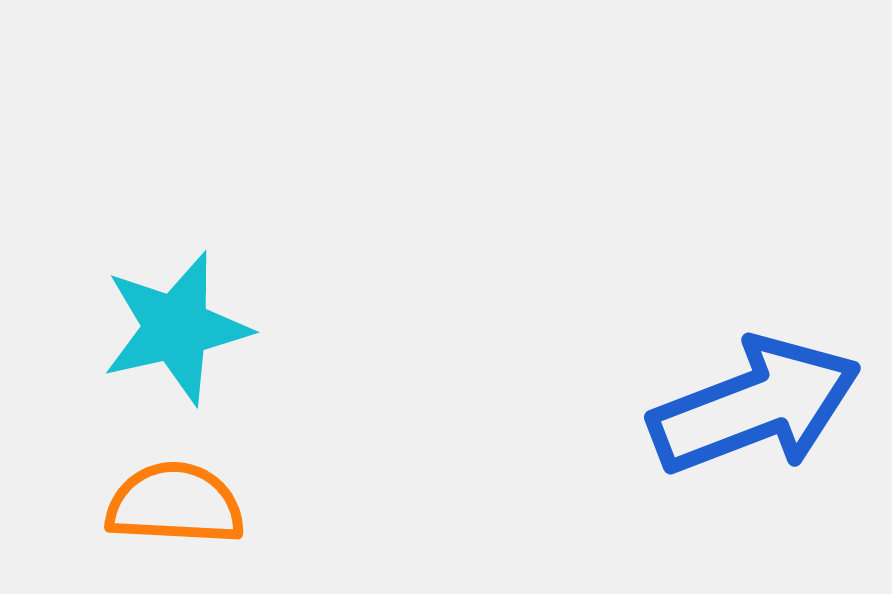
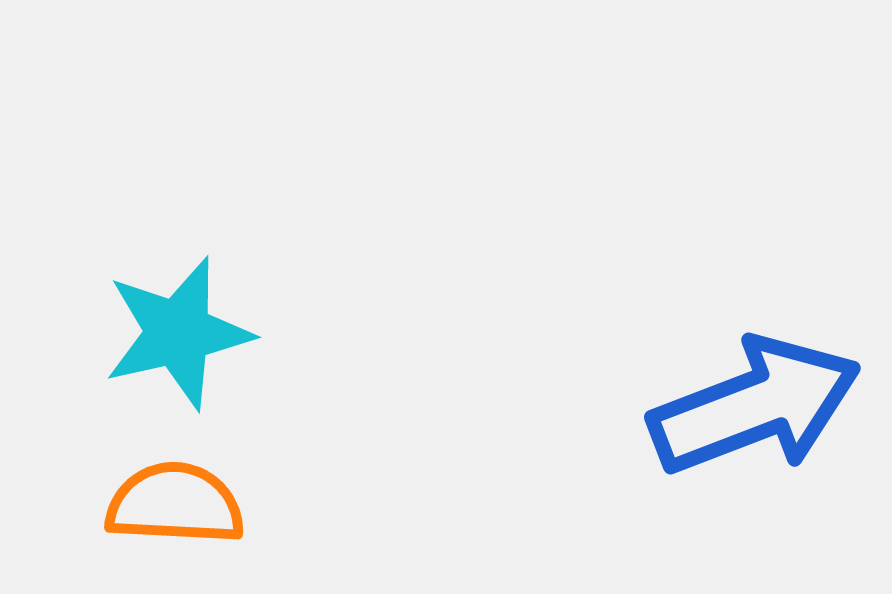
cyan star: moved 2 px right, 5 px down
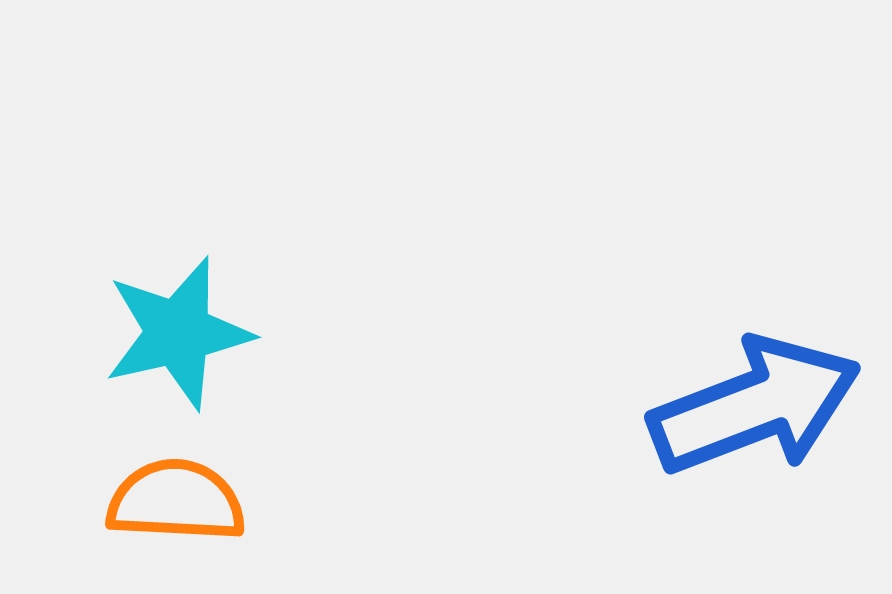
orange semicircle: moved 1 px right, 3 px up
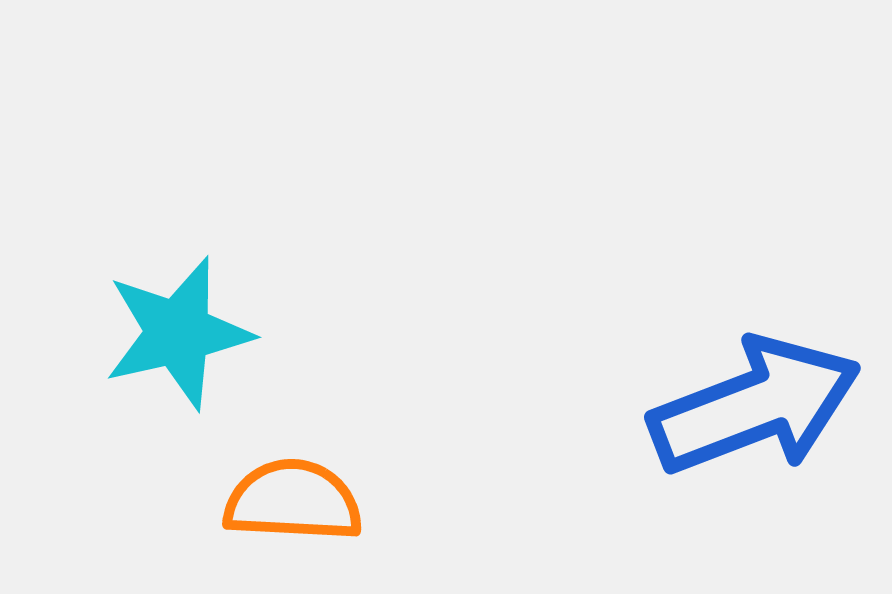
orange semicircle: moved 117 px right
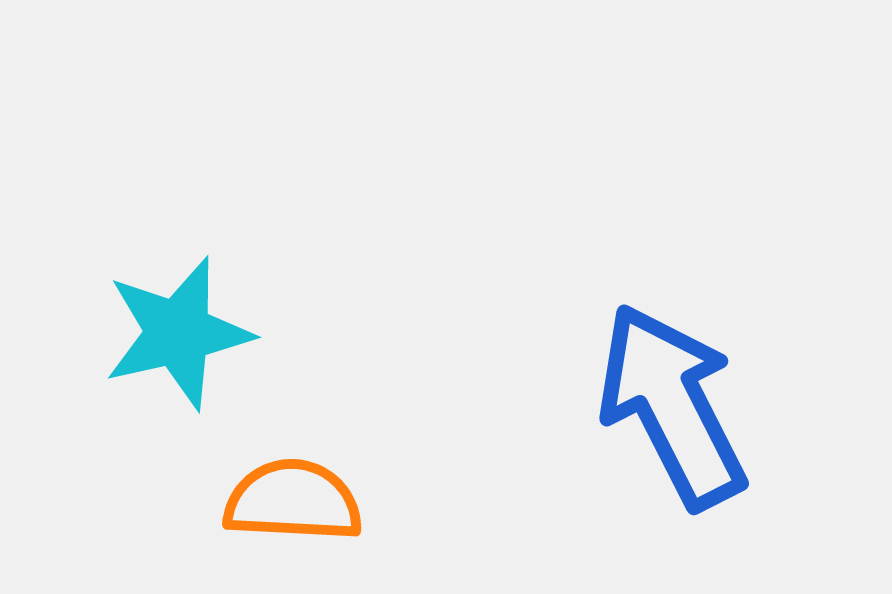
blue arrow: moved 83 px left; rotated 96 degrees counterclockwise
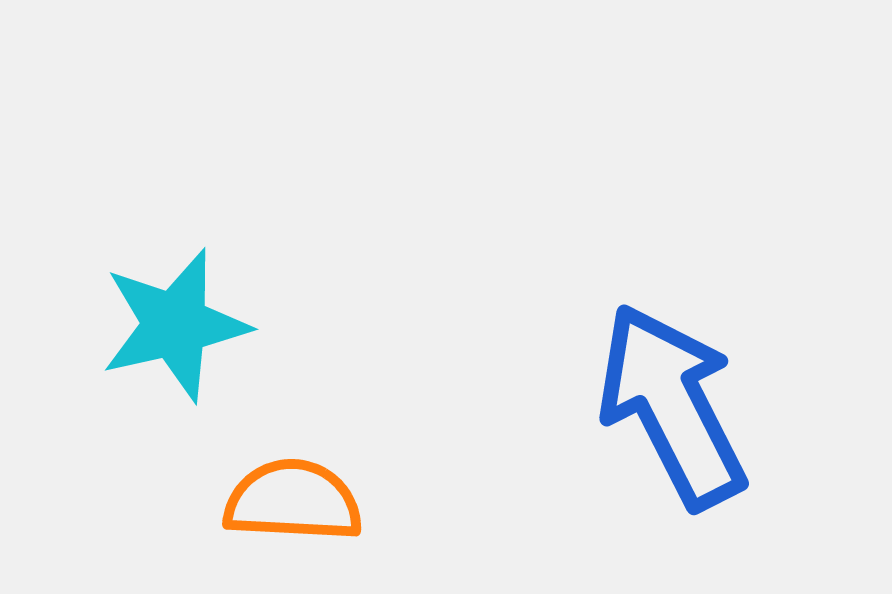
cyan star: moved 3 px left, 8 px up
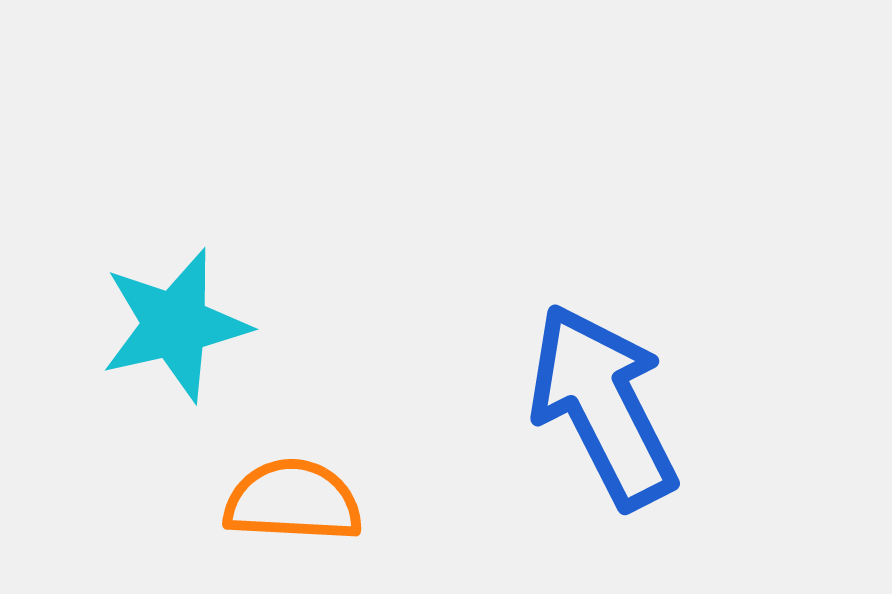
blue arrow: moved 69 px left
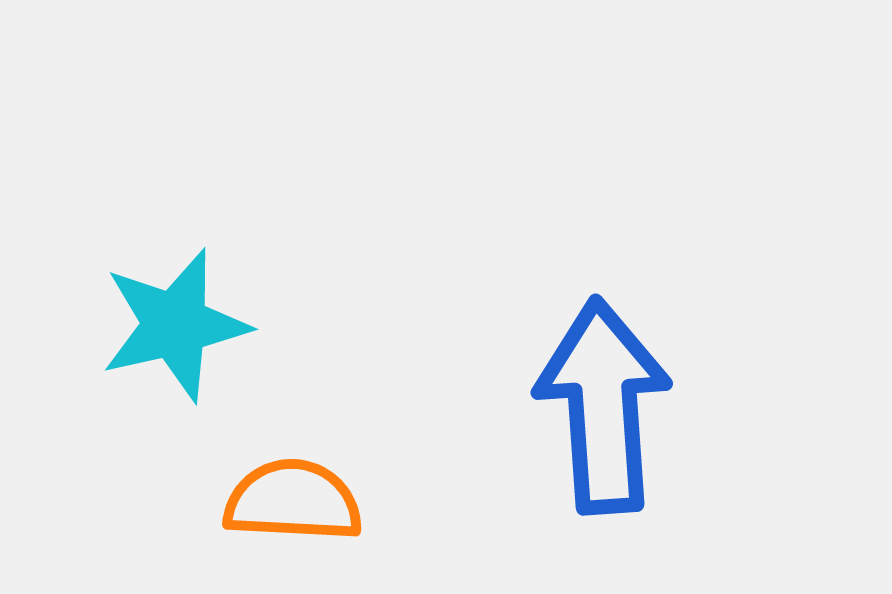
blue arrow: rotated 23 degrees clockwise
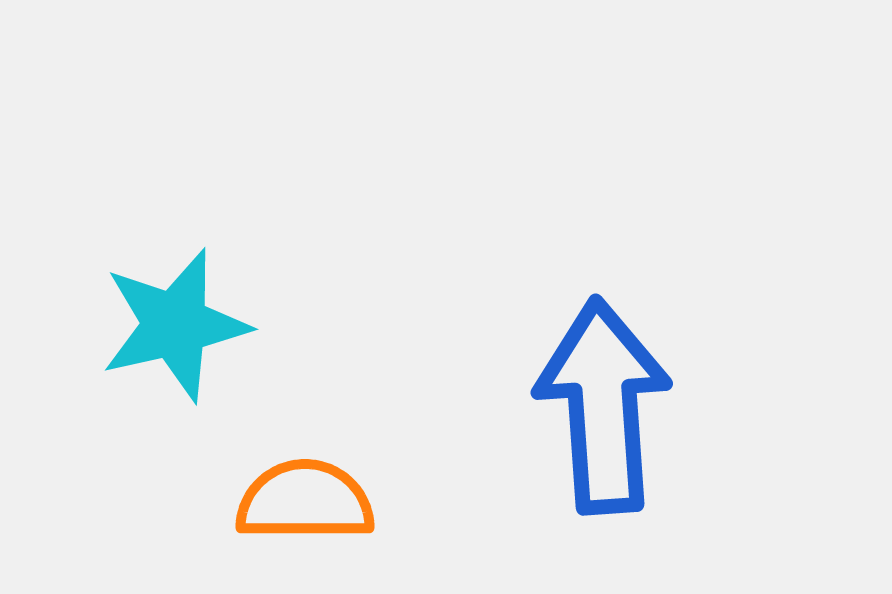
orange semicircle: moved 12 px right; rotated 3 degrees counterclockwise
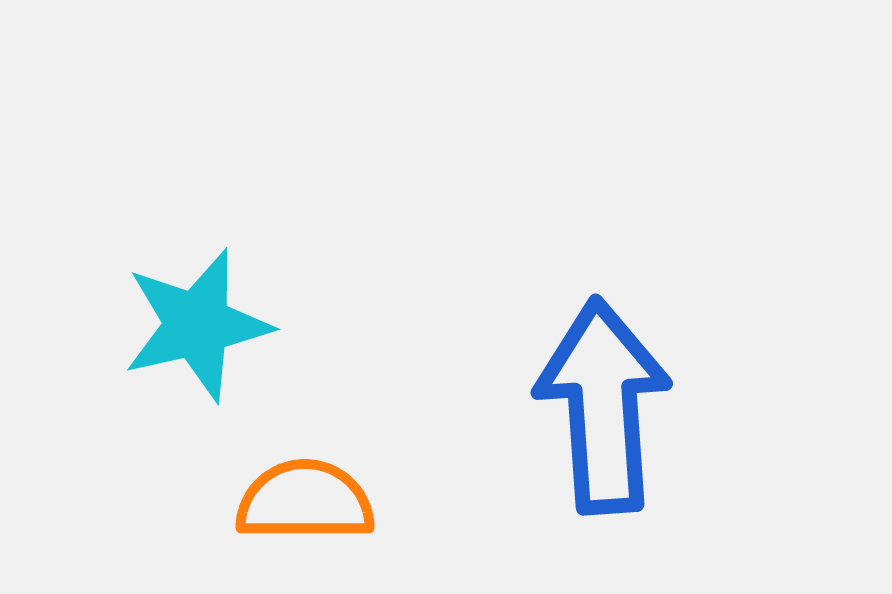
cyan star: moved 22 px right
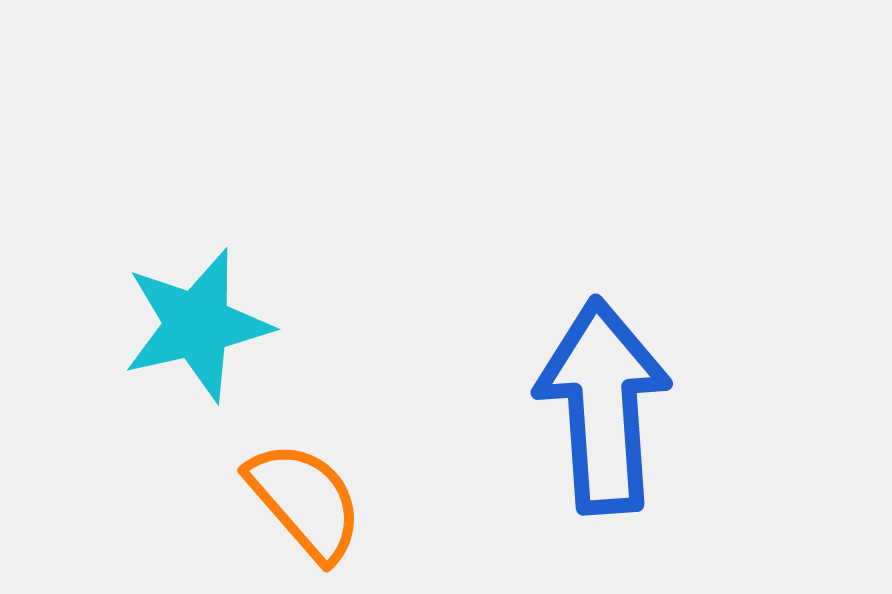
orange semicircle: rotated 49 degrees clockwise
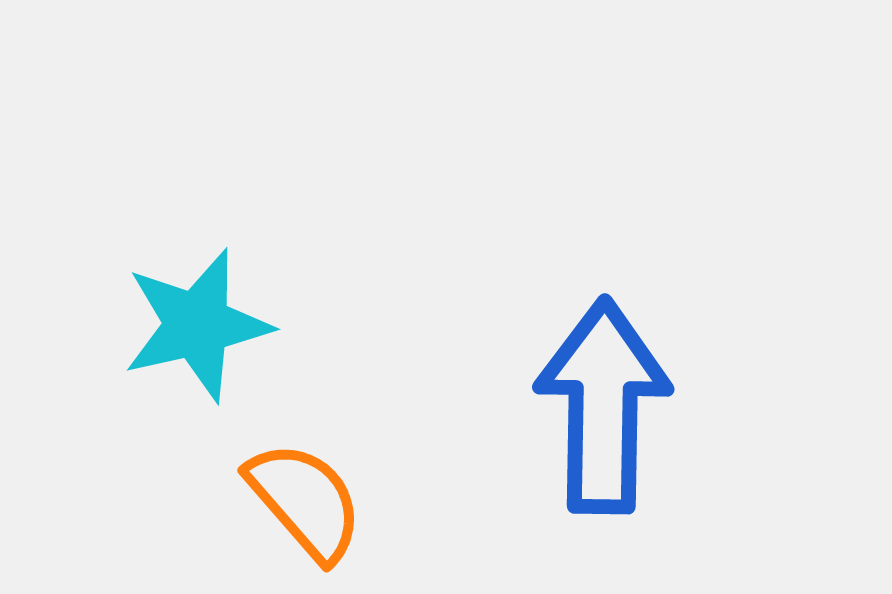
blue arrow: rotated 5 degrees clockwise
